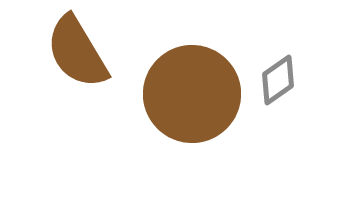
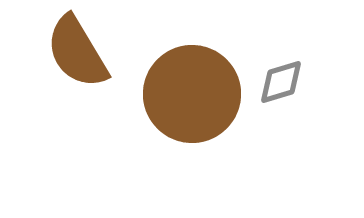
gray diamond: moved 3 px right, 2 px down; rotated 18 degrees clockwise
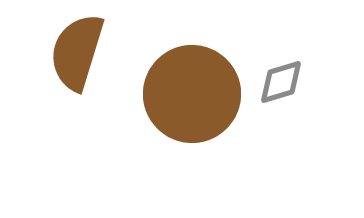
brown semicircle: rotated 48 degrees clockwise
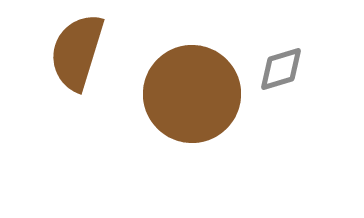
gray diamond: moved 13 px up
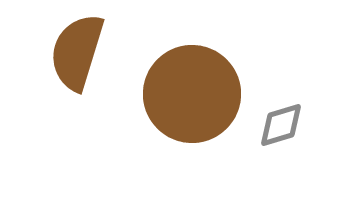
gray diamond: moved 56 px down
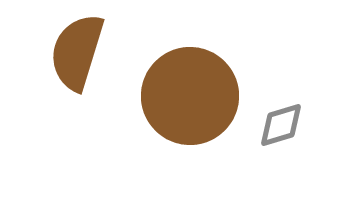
brown circle: moved 2 px left, 2 px down
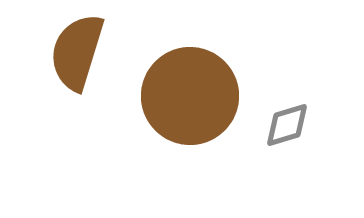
gray diamond: moved 6 px right
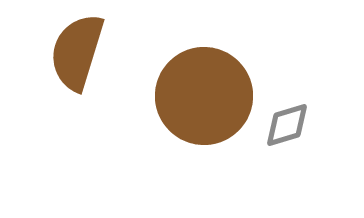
brown circle: moved 14 px right
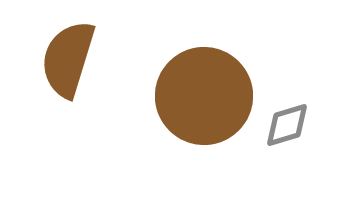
brown semicircle: moved 9 px left, 7 px down
